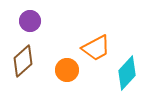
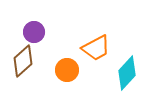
purple circle: moved 4 px right, 11 px down
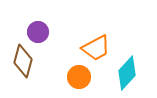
purple circle: moved 4 px right
brown diamond: rotated 32 degrees counterclockwise
orange circle: moved 12 px right, 7 px down
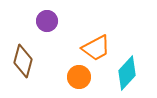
purple circle: moved 9 px right, 11 px up
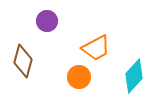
cyan diamond: moved 7 px right, 3 px down
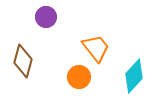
purple circle: moved 1 px left, 4 px up
orange trapezoid: rotated 100 degrees counterclockwise
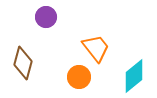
brown diamond: moved 2 px down
cyan diamond: rotated 8 degrees clockwise
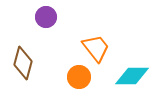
cyan diamond: moved 2 px left; rotated 40 degrees clockwise
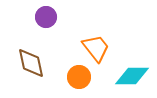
brown diamond: moved 8 px right; rotated 28 degrees counterclockwise
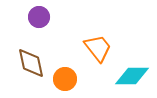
purple circle: moved 7 px left
orange trapezoid: moved 2 px right
orange circle: moved 14 px left, 2 px down
